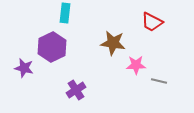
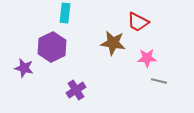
red trapezoid: moved 14 px left
pink star: moved 11 px right, 7 px up
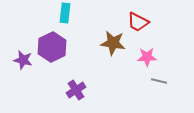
pink star: moved 1 px up
purple star: moved 1 px left, 8 px up
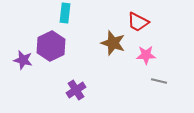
brown star: rotated 10 degrees clockwise
purple hexagon: moved 1 px left, 1 px up
pink star: moved 1 px left, 2 px up
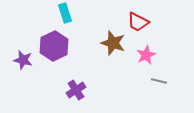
cyan rectangle: rotated 24 degrees counterclockwise
purple hexagon: moved 3 px right
pink star: rotated 24 degrees counterclockwise
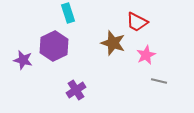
cyan rectangle: moved 3 px right
red trapezoid: moved 1 px left
